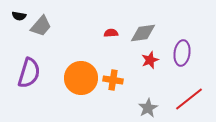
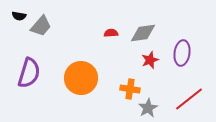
orange cross: moved 17 px right, 9 px down
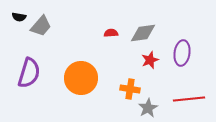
black semicircle: moved 1 px down
red line: rotated 32 degrees clockwise
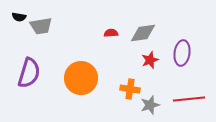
gray trapezoid: rotated 40 degrees clockwise
gray star: moved 2 px right, 3 px up; rotated 12 degrees clockwise
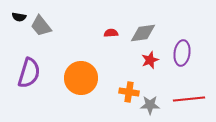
gray trapezoid: rotated 60 degrees clockwise
orange cross: moved 1 px left, 3 px down
gray star: rotated 18 degrees clockwise
